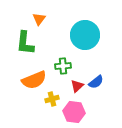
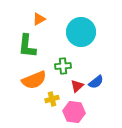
orange triangle: rotated 24 degrees clockwise
cyan circle: moved 4 px left, 3 px up
green L-shape: moved 2 px right, 3 px down
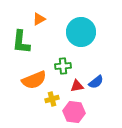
green L-shape: moved 6 px left, 4 px up
red triangle: rotated 32 degrees clockwise
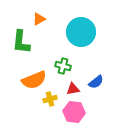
green cross: rotated 21 degrees clockwise
red triangle: moved 4 px left, 3 px down
yellow cross: moved 2 px left
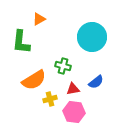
cyan circle: moved 11 px right, 5 px down
orange semicircle: rotated 10 degrees counterclockwise
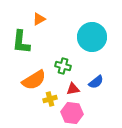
pink hexagon: moved 2 px left, 1 px down
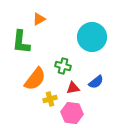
orange semicircle: moved 1 px right, 1 px up; rotated 20 degrees counterclockwise
red triangle: moved 1 px up
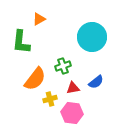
green cross: rotated 35 degrees counterclockwise
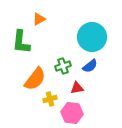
blue semicircle: moved 6 px left, 16 px up
red triangle: moved 4 px right
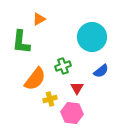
blue semicircle: moved 11 px right, 5 px down
red triangle: rotated 48 degrees counterclockwise
